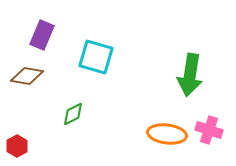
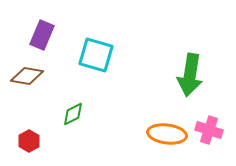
cyan square: moved 2 px up
red hexagon: moved 12 px right, 5 px up
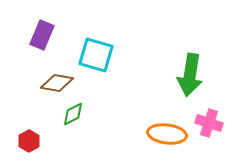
brown diamond: moved 30 px right, 7 px down
pink cross: moved 7 px up
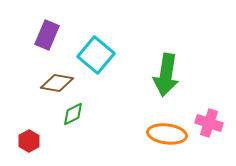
purple rectangle: moved 5 px right
cyan square: rotated 24 degrees clockwise
green arrow: moved 24 px left
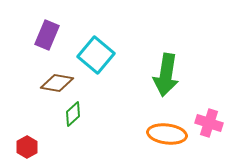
green diamond: rotated 15 degrees counterclockwise
red hexagon: moved 2 px left, 6 px down
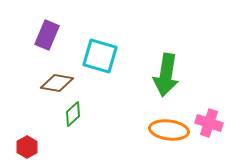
cyan square: moved 4 px right, 1 px down; rotated 24 degrees counterclockwise
orange ellipse: moved 2 px right, 4 px up
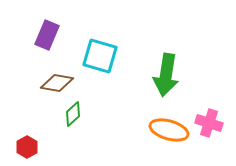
orange ellipse: rotated 9 degrees clockwise
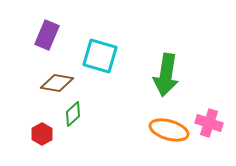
red hexagon: moved 15 px right, 13 px up
